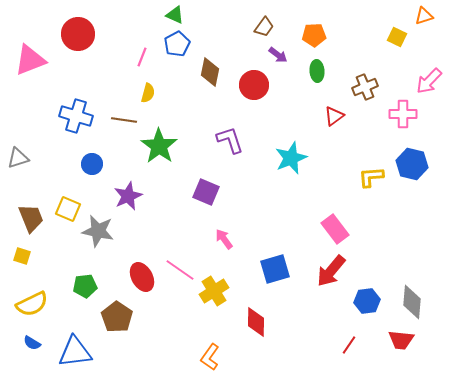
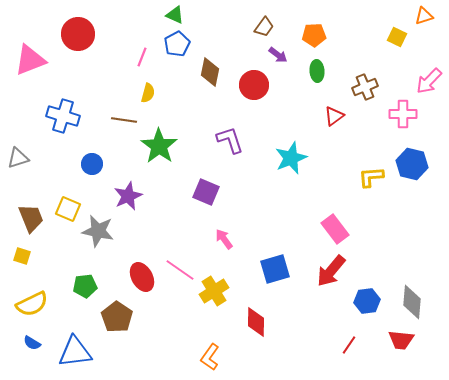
blue cross at (76, 116): moved 13 px left
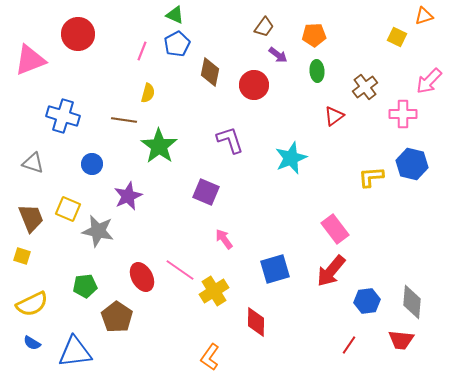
pink line at (142, 57): moved 6 px up
brown cross at (365, 87): rotated 15 degrees counterclockwise
gray triangle at (18, 158): moved 15 px right, 5 px down; rotated 35 degrees clockwise
